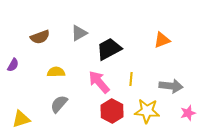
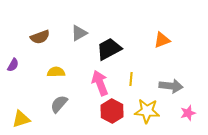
pink arrow: moved 1 px right, 1 px down; rotated 20 degrees clockwise
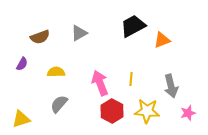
black trapezoid: moved 24 px right, 23 px up
purple semicircle: moved 9 px right, 1 px up
gray arrow: rotated 70 degrees clockwise
